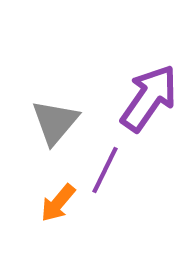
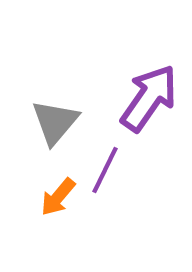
orange arrow: moved 6 px up
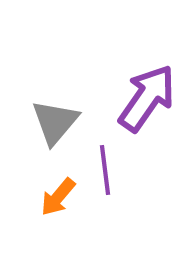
purple arrow: moved 2 px left
purple line: rotated 33 degrees counterclockwise
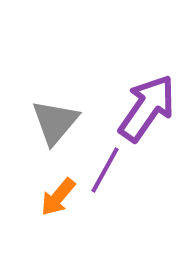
purple arrow: moved 10 px down
purple line: rotated 36 degrees clockwise
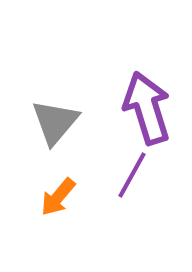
purple arrow: rotated 52 degrees counterclockwise
purple line: moved 27 px right, 5 px down
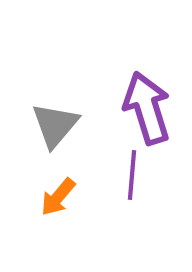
gray triangle: moved 3 px down
purple line: rotated 24 degrees counterclockwise
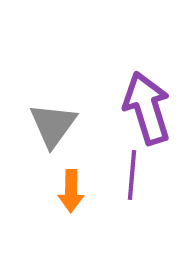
gray triangle: moved 2 px left; rotated 4 degrees counterclockwise
orange arrow: moved 13 px right, 6 px up; rotated 39 degrees counterclockwise
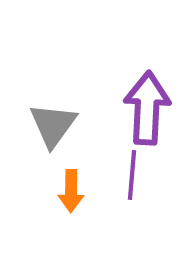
purple arrow: rotated 20 degrees clockwise
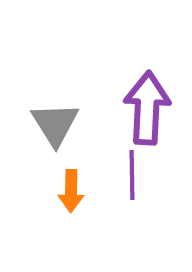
gray triangle: moved 2 px right, 1 px up; rotated 8 degrees counterclockwise
purple line: rotated 6 degrees counterclockwise
